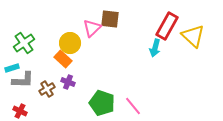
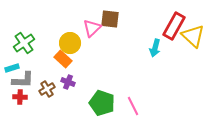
red rectangle: moved 7 px right
pink line: rotated 12 degrees clockwise
red cross: moved 14 px up; rotated 24 degrees counterclockwise
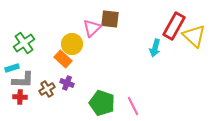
yellow triangle: moved 1 px right
yellow circle: moved 2 px right, 1 px down
purple cross: moved 1 px left, 1 px down
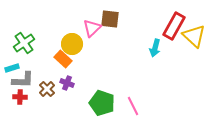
brown cross: rotated 14 degrees counterclockwise
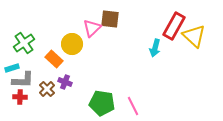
orange rectangle: moved 9 px left
purple cross: moved 2 px left, 1 px up
green pentagon: rotated 10 degrees counterclockwise
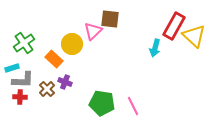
pink triangle: moved 1 px right, 3 px down
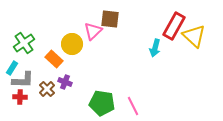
cyan rectangle: rotated 40 degrees counterclockwise
